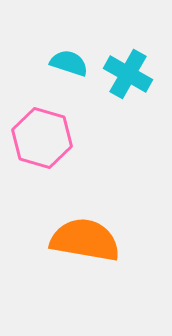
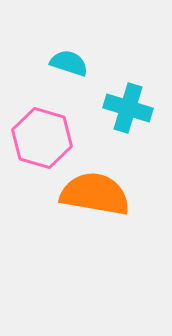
cyan cross: moved 34 px down; rotated 12 degrees counterclockwise
orange semicircle: moved 10 px right, 46 px up
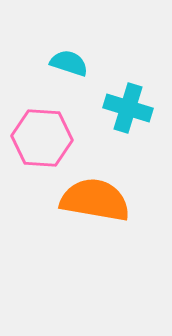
pink hexagon: rotated 12 degrees counterclockwise
orange semicircle: moved 6 px down
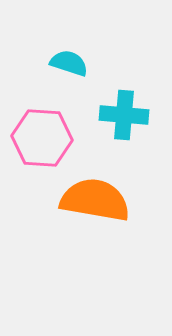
cyan cross: moved 4 px left, 7 px down; rotated 12 degrees counterclockwise
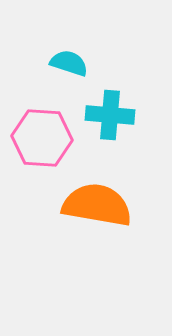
cyan cross: moved 14 px left
orange semicircle: moved 2 px right, 5 px down
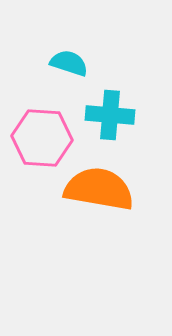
orange semicircle: moved 2 px right, 16 px up
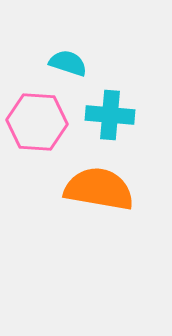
cyan semicircle: moved 1 px left
pink hexagon: moved 5 px left, 16 px up
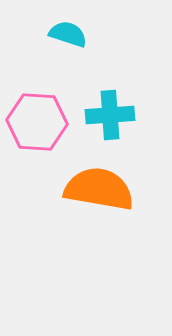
cyan semicircle: moved 29 px up
cyan cross: rotated 9 degrees counterclockwise
